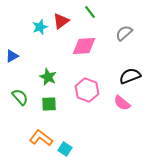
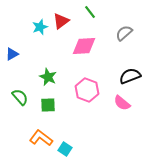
blue triangle: moved 2 px up
green square: moved 1 px left, 1 px down
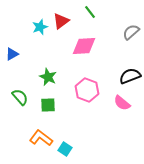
gray semicircle: moved 7 px right, 1 px up
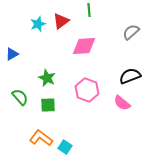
green line: moved 1 px left, 2 px up; rotated 32 degrees clockwise
cyan star: moved 2 px left, 3 px up
green star: moved 1 px left, 1 px down
cyan square: moved 2 px up
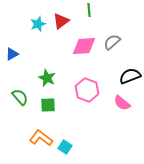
gray semicircle: moved 19 px left, 10 px down
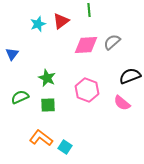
pink diamond: moved 2 px right, 1 px up
blue triangle: rotated 24 degrees counterclockwise
green semicircle: rotated 72 degrees counterclockwise
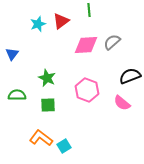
green semicircle: moved 3 px left, 2 px up; rotated 24 degrees clockwise
cyan square: moved 1 px left, 1 px up; rotated 24 degrees clockwise
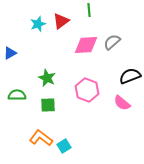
blue triangle: moved 2 px left, 1 px up; rotated 24 degrees clockwise
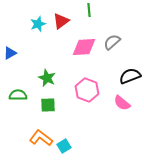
pink diamond: moved 2 px left, 2 px down
green semicircle: moved 1 px right
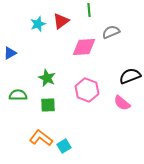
gray semicircle: moved 1 px left, 10 px up; rotated 18 degrees clockwise
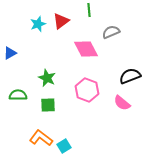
pink diamond: moved 2 px right, 2 px down; rotated 65 degrees clockwise
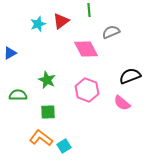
green star: moved 2 px down
green square: moved 7 px down
